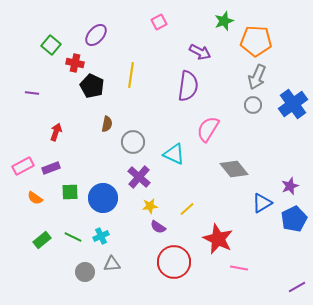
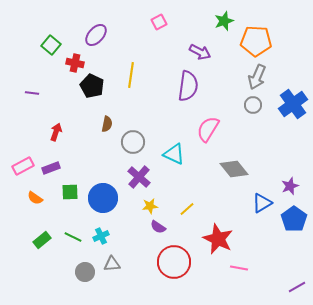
blue pentagon at (294, 219): rotated 10 degrees counterclockwise
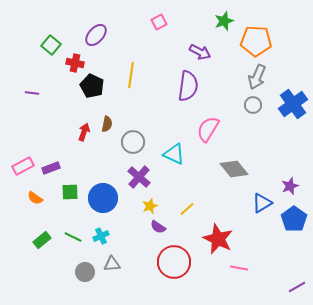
red arrow at (56, 132): moved 28 px right
yellow star at (150, 206): rotated 14 degrees counterclockwise
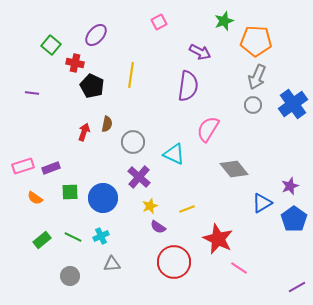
pink rectangle at (23, 166): rotated 10 degrees clockwise
yellow line at (187, 209): rotated 21 degrees clockwise
pink line at (239, 268): rotated 24 degrees clockwise
gray circle at (85, 272): moved 15 px left, 4 px down
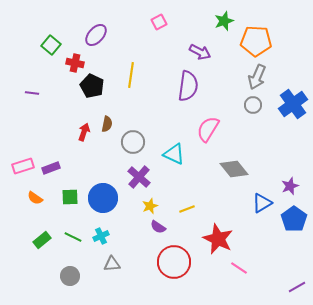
green square at (70, 192): moved 5 px down
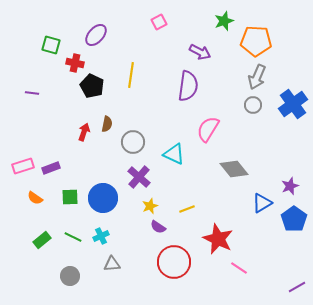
green square at (51, 45): rotated 24 degrees counterclockwise
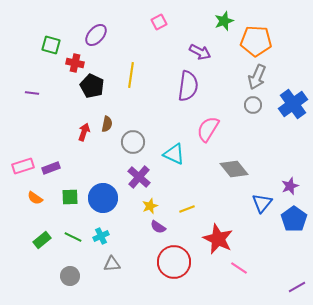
blue triangle at (262, 203): rotated 20 degrees counterclockwise
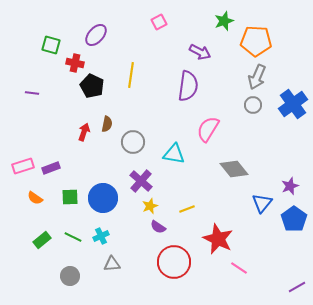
cyan triangle at (174, 154): rotated 15 degrees counterclockwise
purple cross at (139, 177): moved 2 px right, 4 px down
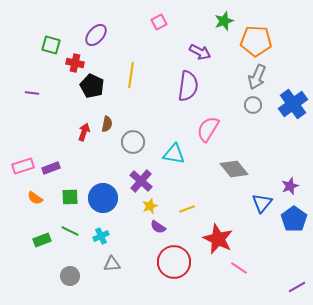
green line at (73, 237): moved 3 px left, 6 px up
green rectangle at (42, 240): rotated 18 degrees clockwise
